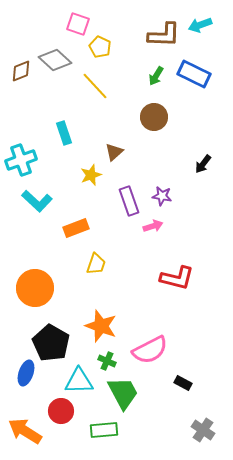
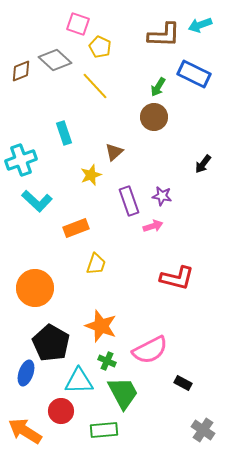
green arrow: moved 2 px right, 11 px down
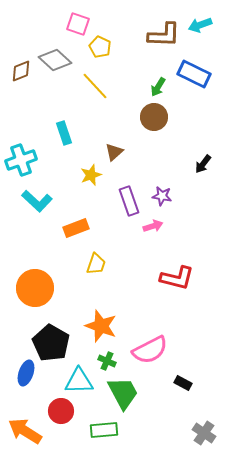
gray cross: moved 1 px right, 3 px down
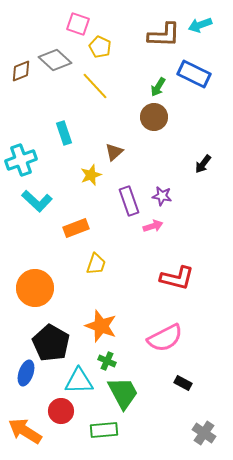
pink semicircle: moved 15 px right, 12 px up
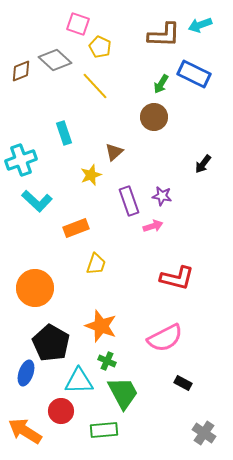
green arrow: moved 3 px right, 3 px up
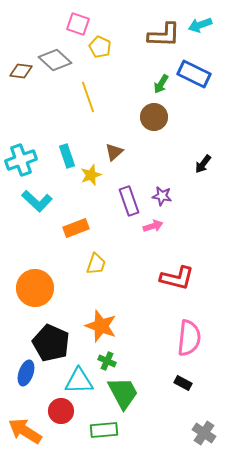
brown diamond: rotated 30 degrees clockwise
yellow line: moved 7 px left, 11 px down; rotated 24 degrees clockwise
cyan rectangle: moved 3 px right, 23 px down
pink semicircle: moved 24 px right; rotated 57 degrees counterclockwise
black pentagon: rotated 6 degrees counterclockwise
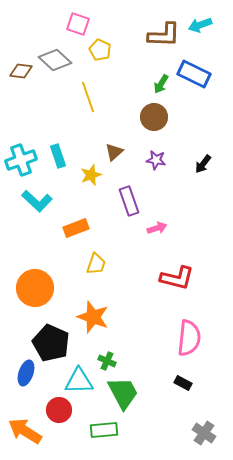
yellow pentagon: moved 3 px down
cyan rectangle: moved 9 px left
purple star: moved 6 px left, 36 px up
pink arrow: moved 4 px right, 2 px down
orange star: moved 8 px left, 9 px up
red circle: moved 2 px left, 1 px up
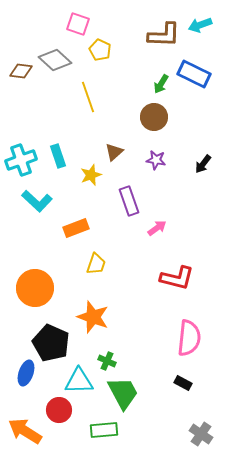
pink arrow: rotated 18 degrees counterclockwise
gray cross: moved 3 px left, 1 px down
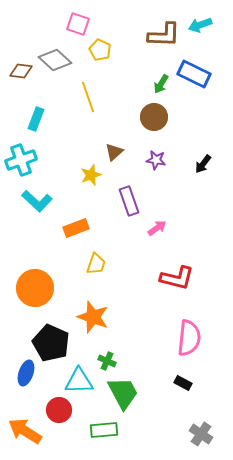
cyan rectangle: moved 22 px left, 37 px up; rotated 40 degrees clockwise
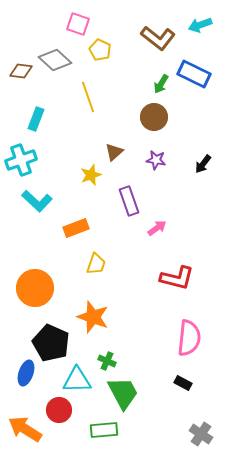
brown L-shape: moved 6 px left, 3 px down; rotated 36 degrees clockwise
cyan triangle: moved 2 px left, 1 px up
orange arrow: moved 2 px up
